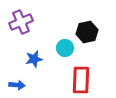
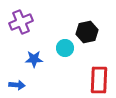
blue star: rotated 12 degrees clockwise
red rectangle: moved 18 px right
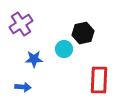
purple cross: moved 2 px down; rotated 10 degrees counterclockwise
black hexagon: moved 4 px left, 1 px down
cyan circle: moved 1 px left, 1 px down
blue arrow: moved 6 px right, 2 px down
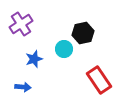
blue star: rotated 18 degrees counterclockwise
red rectangle: rotated 36 degrees counterclockwise
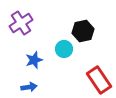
purple cross: moved 1 px up
black hexagon: moved 2 px up
blue star: moved 1 px down
blue arrow: moved 6 px right; rotated 14 degrees counterclockwise
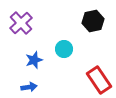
purple cross: rotated 10 degrees counterclockwise
black hexagon: moved 10 px right, 10 px up
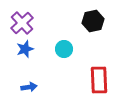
purple cross: moved 1 px right
blue star: moved 9 px left, 11 px up
red rectangle: rotated 32 degrees clockwise
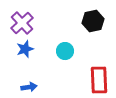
cyan circle: moved 1 px right, 2 px down
